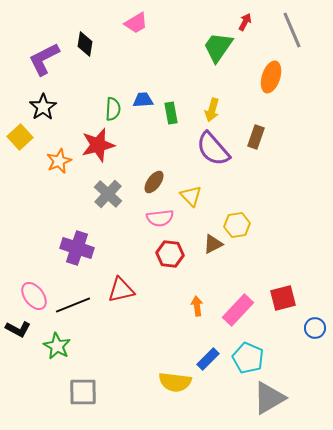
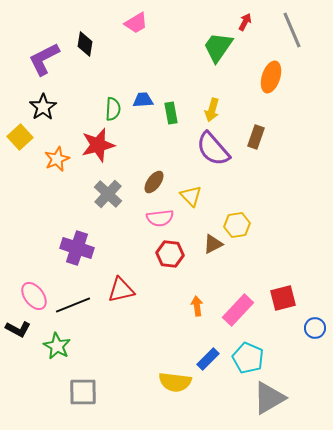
orange star: moved 2 px left, 2 px up
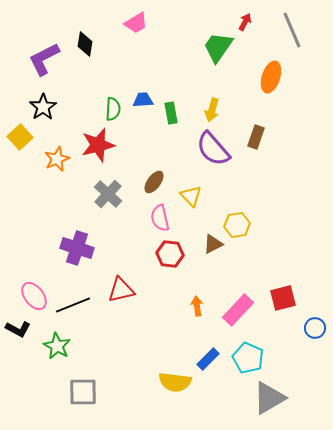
pink semicircle: rotated 84 degrees clockwise
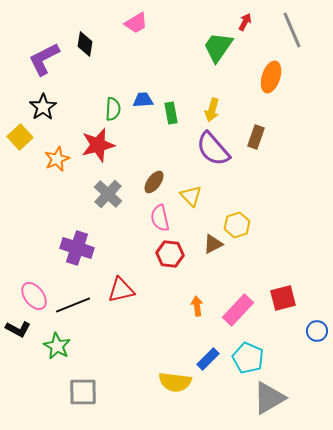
yellow hexagon: rotated 10 degrees counterclockwise
blue circle: moved 2 px right, 3 px down
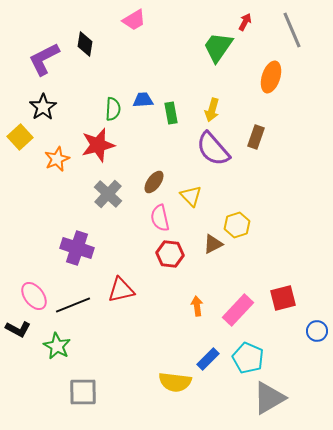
pink trapezoid: moved 2 px left, 3 px up
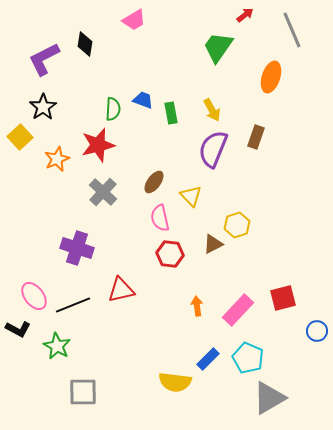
red arrow: moved 7 px up; rotated 24 degrees clockwise
blue trapezoid: rotated 25 degrees clockwise
yellow arrow: rotated 45 degrees counterclockwise
purple semicircle: rotated 63 degrees clockwise
gray cross: moved 5 px left, 2 px up
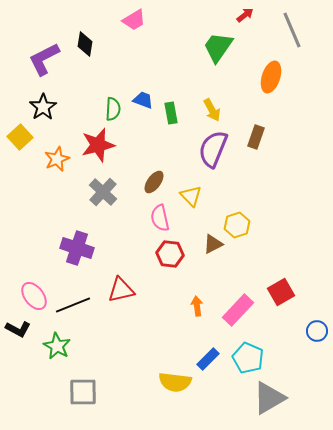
red square: moved 2 px left, 6 px up; rotated 16 degrees counterclockwise
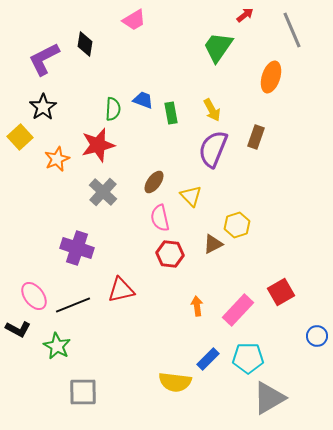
blue circle: moved 5 px down
cyan pentagon: rotated 24 degrees counterclockwise
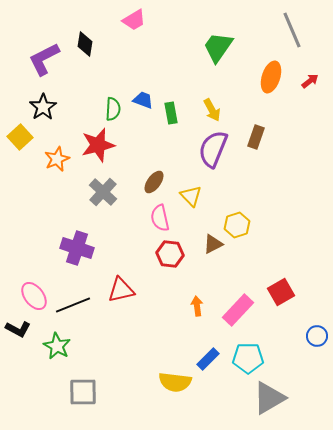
red arrow: moved 65 px right, 66 px down
